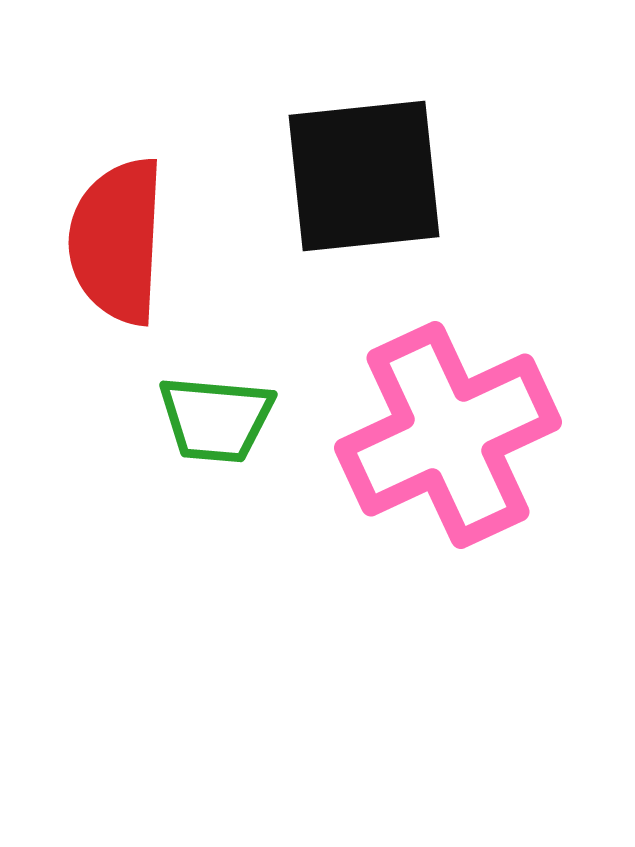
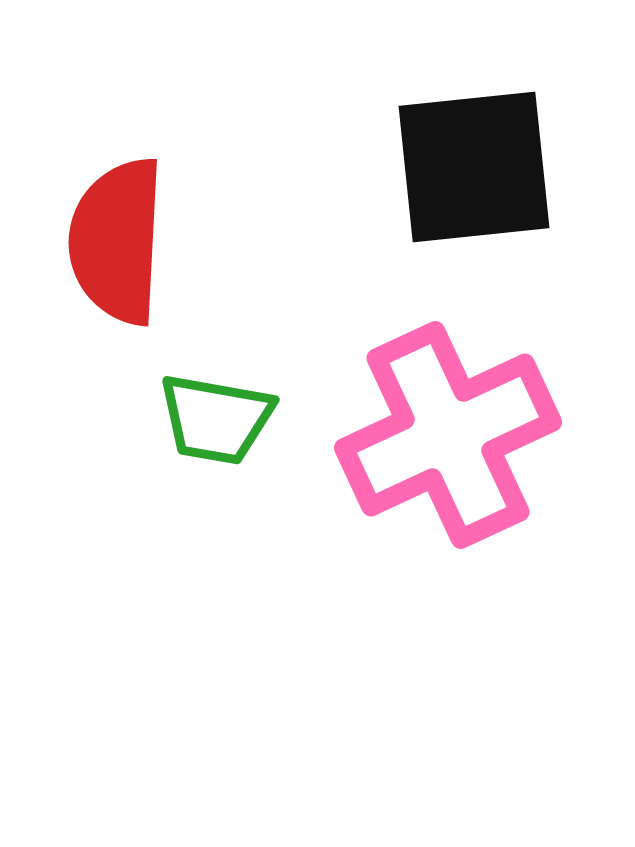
black square: moved 110 px right, 9 px up
green trapezoid: rotated 5 degrees clockwise
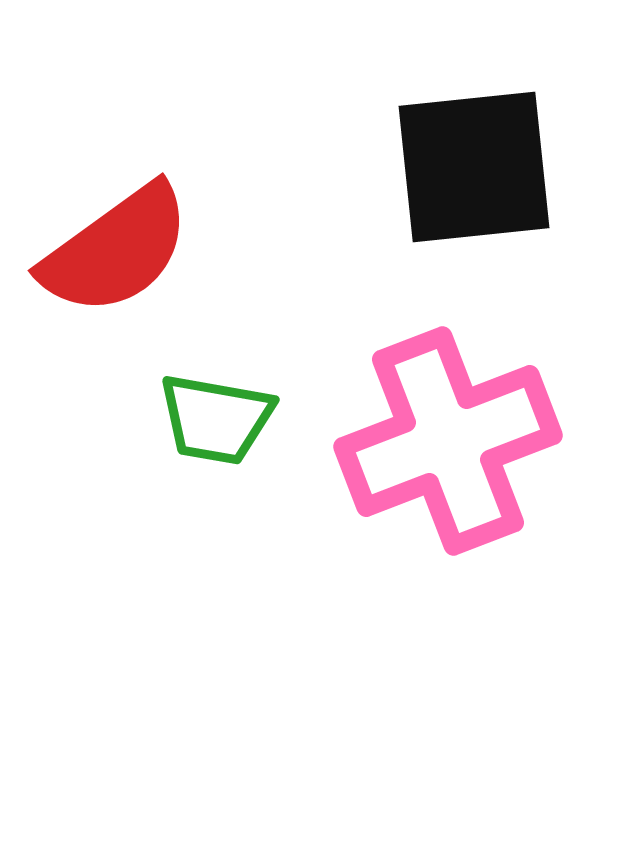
red semicircle: moved 1 px left, 9 px down; rotated 129 degrees counterclockwise
pink cross: moved 6 px down; rotated 4 degrees clockwise
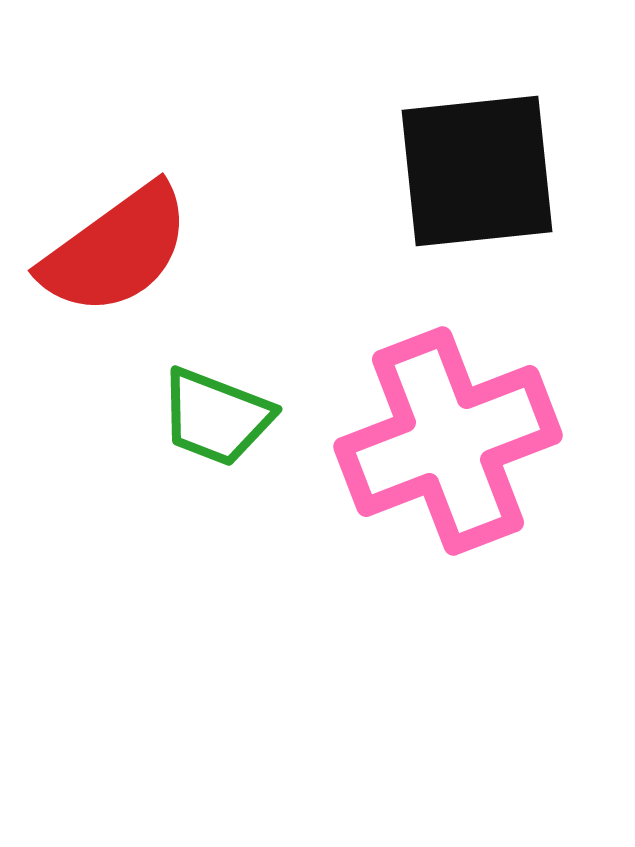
black square: moved 3 px right, 4 px down
green trapezoid: moved 2 px up; rotated 11 degrees clockwise
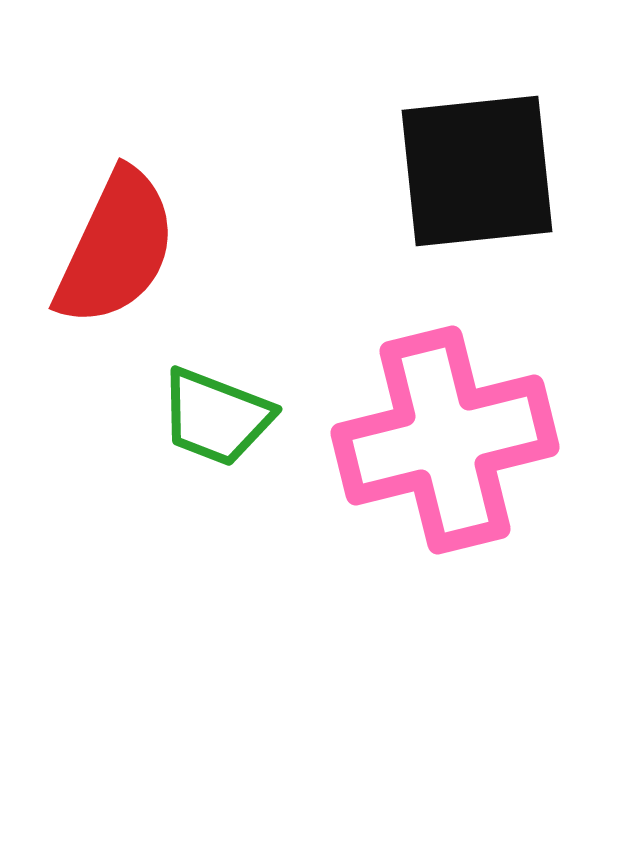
red semicircle: moved 2 px up; rotated 29 degrees counterclockwise
pink cross: moved 3 px left, 1 px up; rotated 7 degrees clockwise
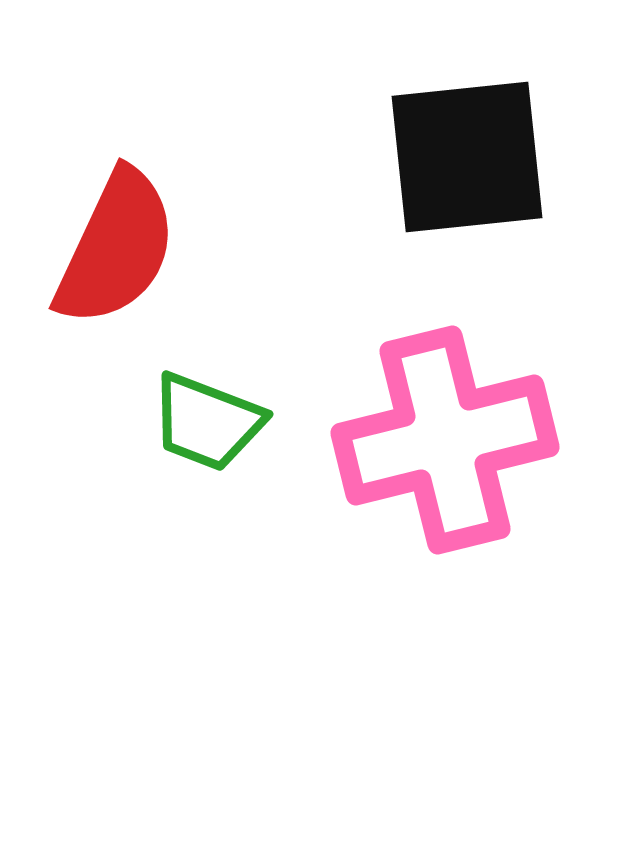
black square: moved 10 px left, 14 px up
green trapezoid: moved 9 px left, 5 px down
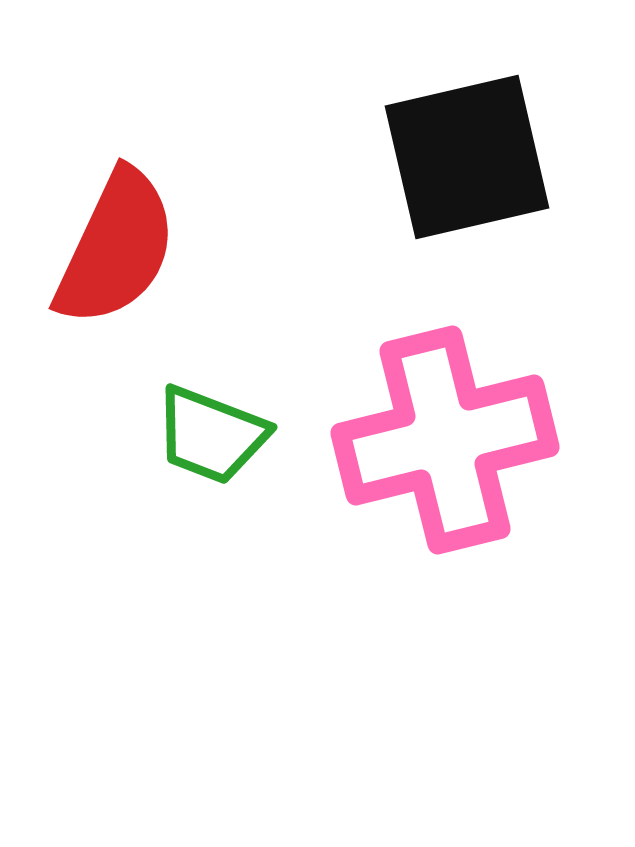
black square: rotated 7 degrees counterclockwise
green trapezoid: moved 4 px right, 13 px down
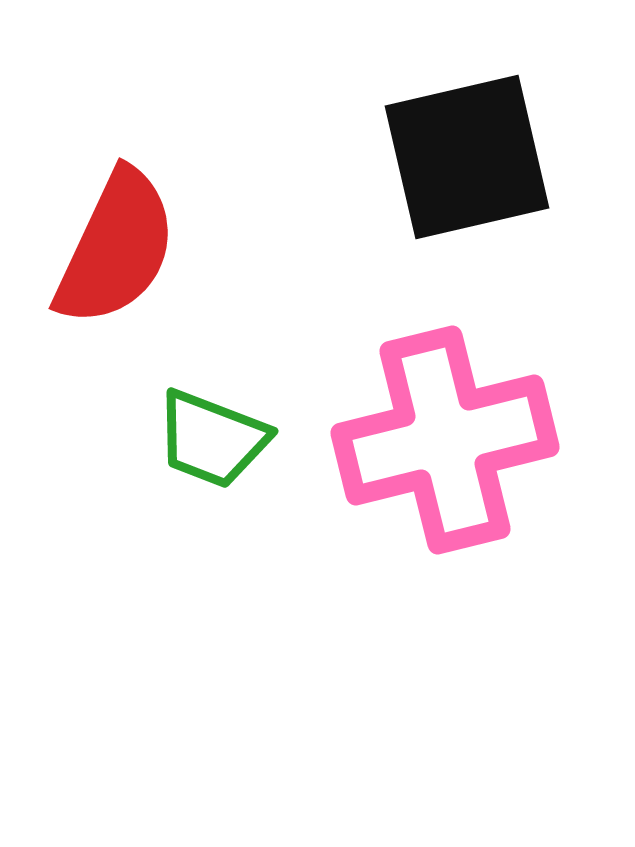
green trapezoid: moved 1 px right, 4 px down
